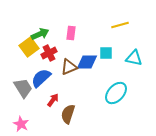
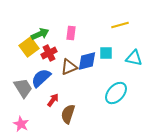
blue diamond: moved 1 px up; rotated 15 degrees counterclockwise
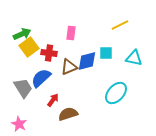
yellow line: rotated 12 degrees counterclockwise
green arrow: moved 18 px left
red cross: rotated 35 degrees clockwise
brown semicircle: rotated 54 degrees clockwise
pink star: moved 2 px left
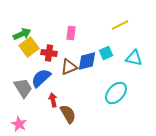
cyan square: rotated 24 degrees counterclockwise
red arrow: rotated 48 degrees counterclockwise
brown semicircle: rotated 78 degrees clockwise
